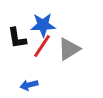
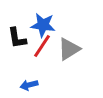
blue star: rotated 10 degrees clockwise
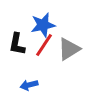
blue star: rotated 20 degrees counterclockwise
black L-shape: moved 6 px down; rotated 20 degrees clockwise
red line: moved 2 px right, 1 px up
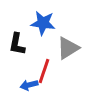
blue star: moved 2 px up; rotated 20 degrees clockwise
red line: moved 26 px down; rotated 15 degrees counterclockwise
gray triangle: moved 1 px left, 1 px up
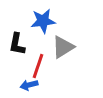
blue star: moved 2 px up; rotated 15 degrees counterclockwise
gray triangle: moved 5 px left, 1 px up
red line: moved 6 px left, 5 px up
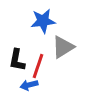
black L-shape: moved 16 px down
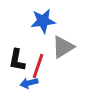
blue arrow: moved 2 px up
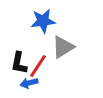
black L-shape: moved 2 px right, 3 px down
red line: rotated 15 degrees clockwise
